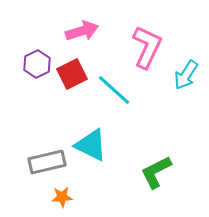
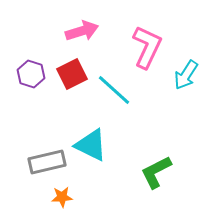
purple hexagon: moved 6 px left, 10 px down; rotated 16 degrees counterclockwise
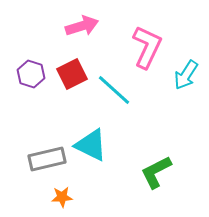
pink arrow: moved 5 px up
gray rectangle: moved 3 px up
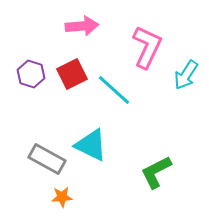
pink arrow: rotated 12 degrees clockwise
gray rectangle: rotated 42 degrees clockwise
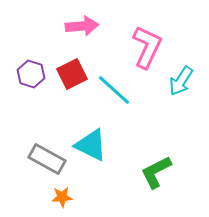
cyan arrow: moved 5 px left, 6 px down
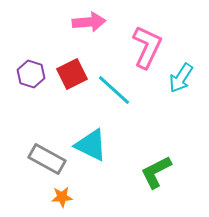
pink arrow: moved 7 px right, 4 px up
cyan arrow: moved 3 px up
